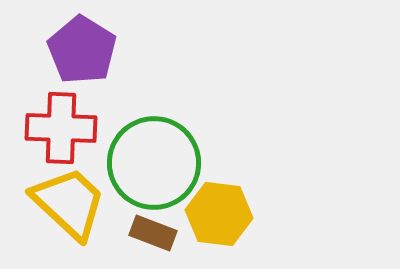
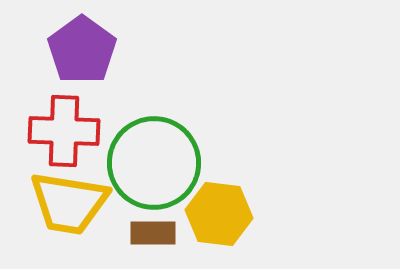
purple pentagon: rotated 4 degrees clockwise
red cross: moved 3 px right, 3 px down
yellow trapezoid: rotated 146 degrees clockwise
brown rectangle: rotated 21 degrees counterclockwise
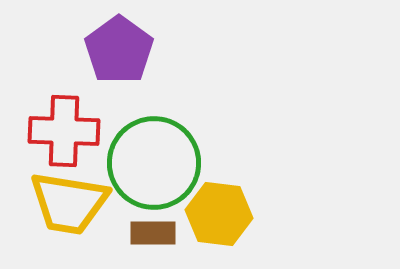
purple pentagon: moved 37 px right
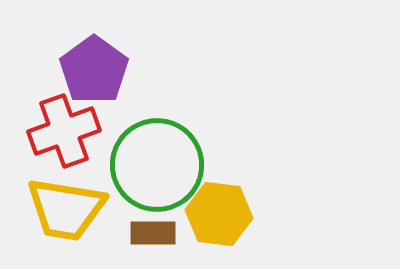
purple pentagon: moved 25 px left, 20 px down
red cross: rotated 22 degrees counterclockwise
green circle: moved 3 px right, 2 px down
yellow trapezoid: moved 3 px left, 6 px down
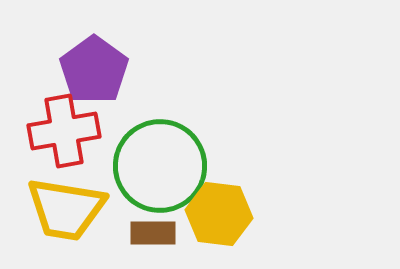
red cross: rotated 10 degrees clockwise
green circle: moved 3 px right, 1 px down
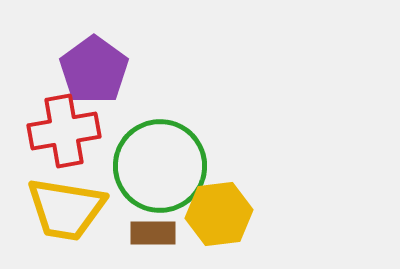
yellow hexagon: rotated 14 degrees counterclockwise
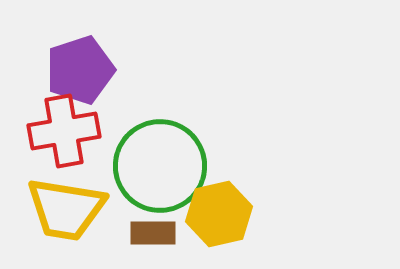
purple pentagon: moved 14 px left; rotated 18 degrees clockwise
yellow hexagon: rotated 6 degrees counterclockwise
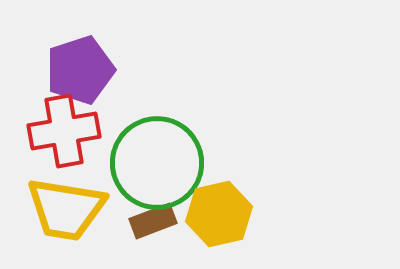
green circle: moved 3 px left, 3 px up
brown rectangle: moved 12 px up; rotated 21 degrees counterclockwise
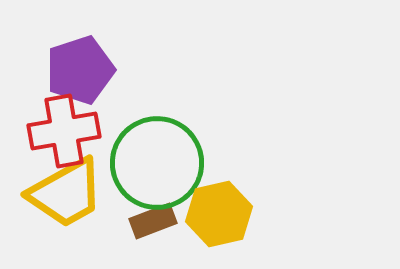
yellow trapezoid: moved 16 px up; rotated 38 degrees counterclockwise
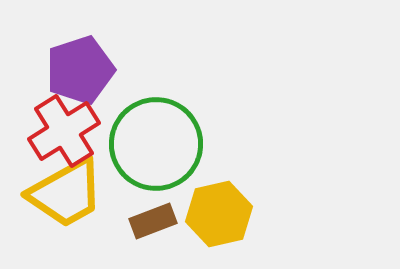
red cross: rotated 22 degrees counterclockwise
green circle: moved 1 px left, 19 px up
